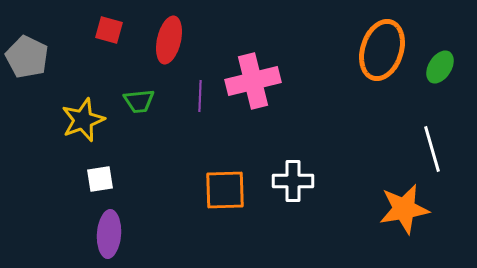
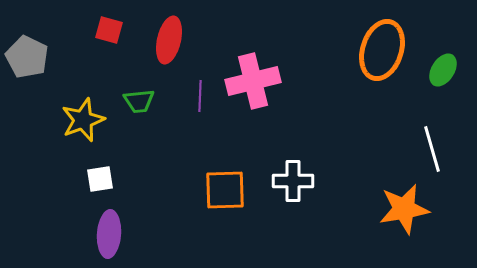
green ellipse: moved 3 px right, 3 px down
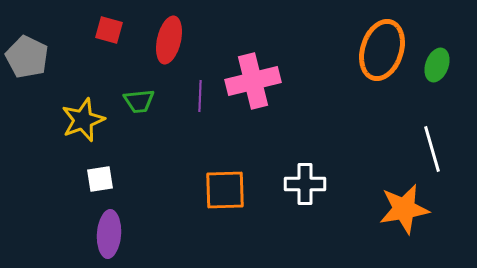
green ellipse: moved 6 px left, 5 px up; rotated 12 degrees counterclockwise
white cross: moved 12 px right, 3 px down
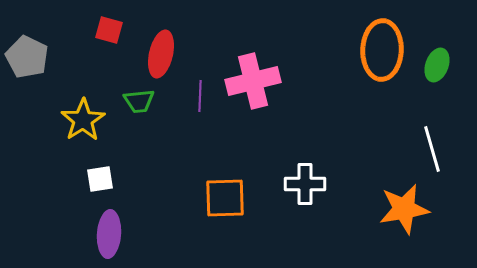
red ellipse: moved 8 px left, 14 px down
orange ellipse: rotated 16 degrees counterclockwise
yellow star: rotated 12 degrees counterclockwise
orange square: moved 8 px down
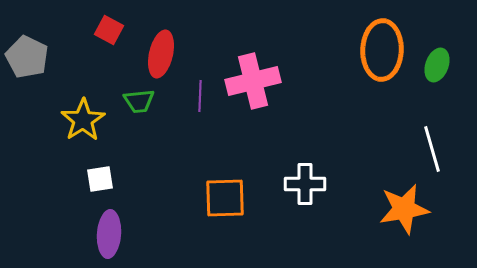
red square: rotated 12 degrees clockwise
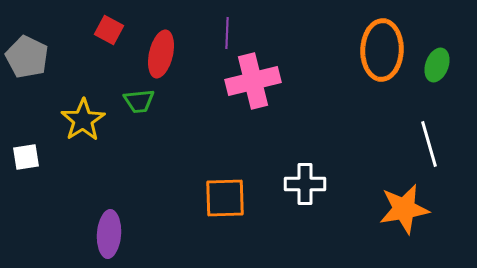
purple line: moved 27 px right, 63 px up
white line: moved 3 px left, 5 px up
white square: moved 74 px left, 22 px up
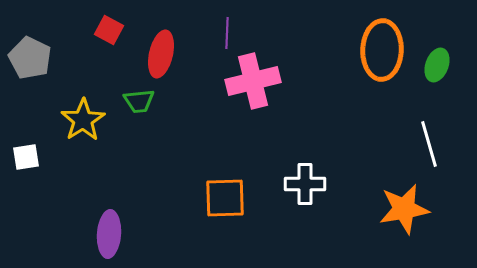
gray pentagon: moved 3 px right, 1 px down
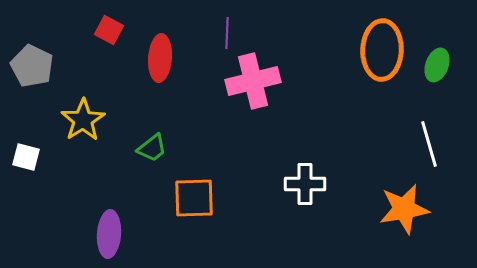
red ellipse: moved 1 px left, 4 px down; rotated 9 degrees counterclockwise
gray pentagon: moved 2 px right, 8 px down
green trapezoid: moved 13 px right, 47 px down; rotated 32 degrees counterclockwise
white square: rotated 24 degrees clockwise
orange square: moved 31 px left
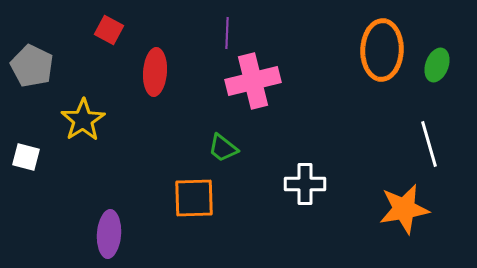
red ellipse: moved 5 px left, 14 px down
green trapezoid: moved 71 px right; rotated 76 degrees clockwise
